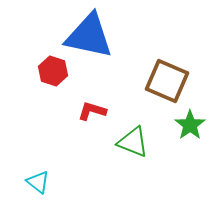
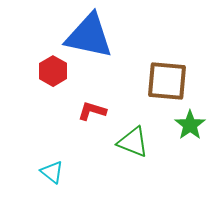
red hexagon: rotated 12 degrees clockwise
brown square: rotated 18 degrees counterclockwise
cyan triangle: moved 14 px right, 10 px up
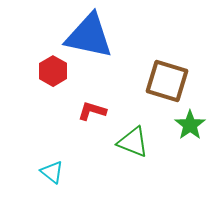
brown square: rotated 12 degrees clockwise
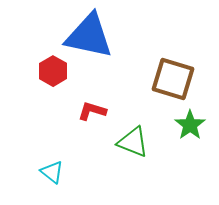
brown square: moved 6 px right, 2 px up
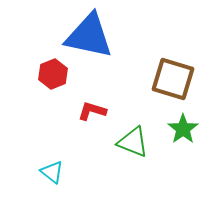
red hexagon: moved 3 px down; rotated 8 degrees clockwise
green star: moved 7 px left, 4 px down
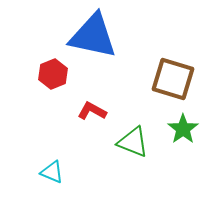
blue triangle: moved 4 px right
red L-shape: rotated 12 degrees clockwise
cyan triangle: rotated 15 degrees counterclockwise
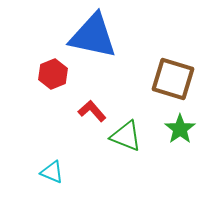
red L-shape: rotated 20 degrees clockwise
green star: moved 3 px left
green triangle: moved 7 px left, 6 px up
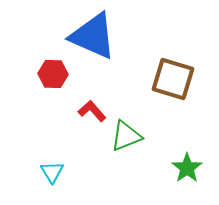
blue triangle: rotated 12 degrees clockwise
red hexagon: rotated 24 degrees clockwise
green star: moved 7 px right, 39 px down
green triangle: rotated 44 degrees counterclockwise
cyan triangle: rotated 35 degrees clockwise
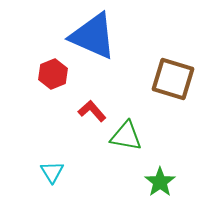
red hexagon: rotated 24 degrees counterclockwise
green triangle: rotated 32 degrees clockwise
green star: moved 27 px left, 14 px down
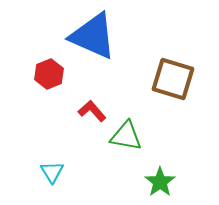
red hexagon: moved 4 px left
